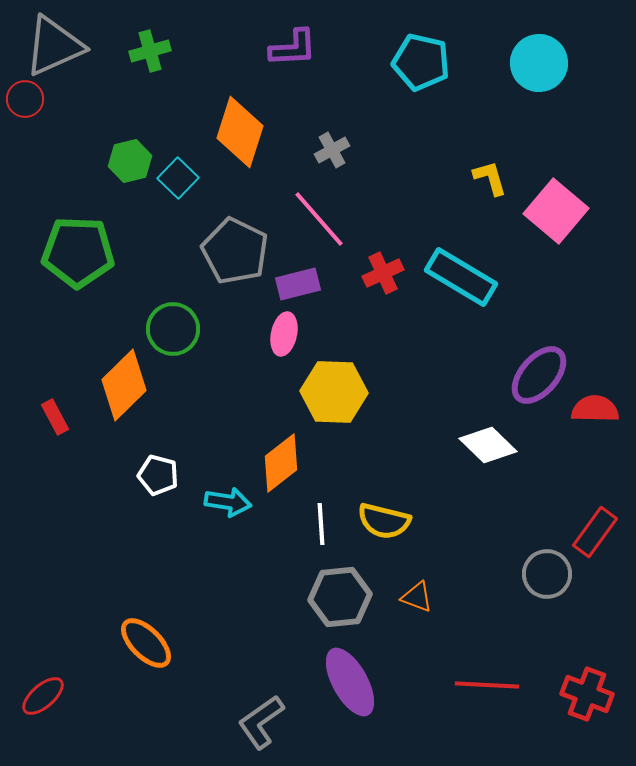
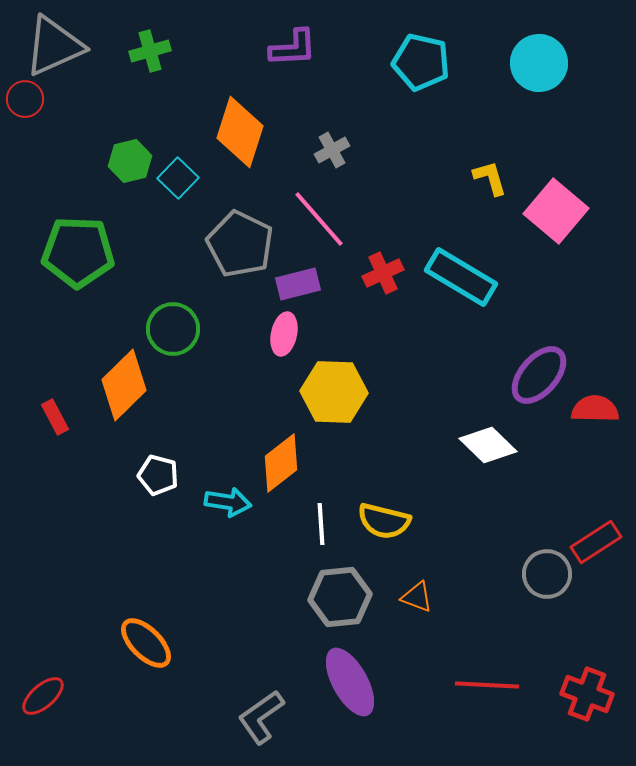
gray pentagon at (235, 251): moved 5 px right, 7 px up
red rectangle at (595, 532): moved 1 px right, 10 px down; rotated 21 degrees clockwise
gray L-shape at (261, 722): moved 5 px up
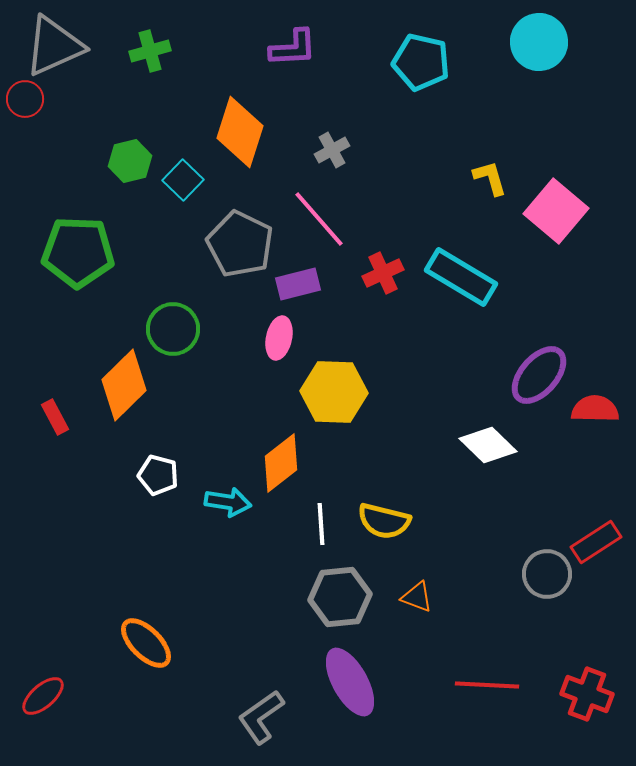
cyan circle at (539, 63): moved 21 px up
cyan square at (178, 178): moved 5 px right, 2 px down
pink ellipse at (284, 334): moved 5 px left, 4 px down
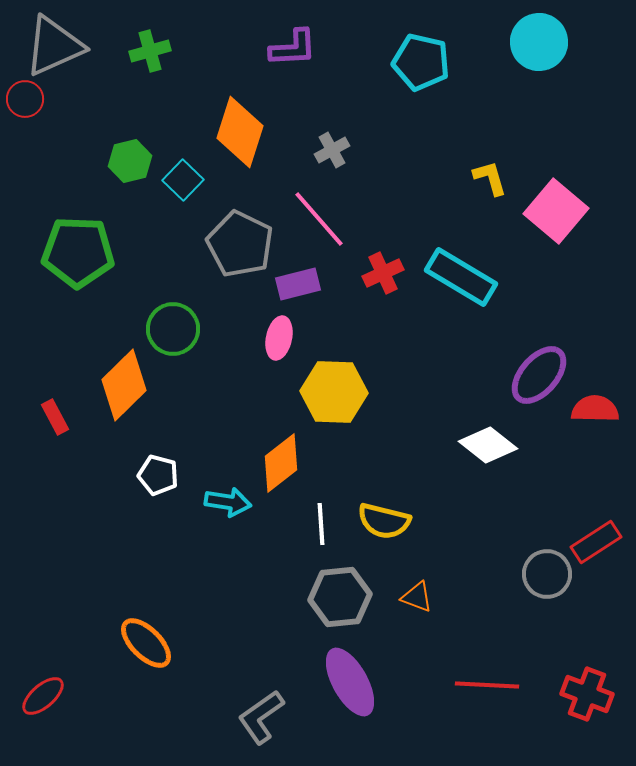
white diamond at (488, 445): rotated 6 degrees counterclockwise
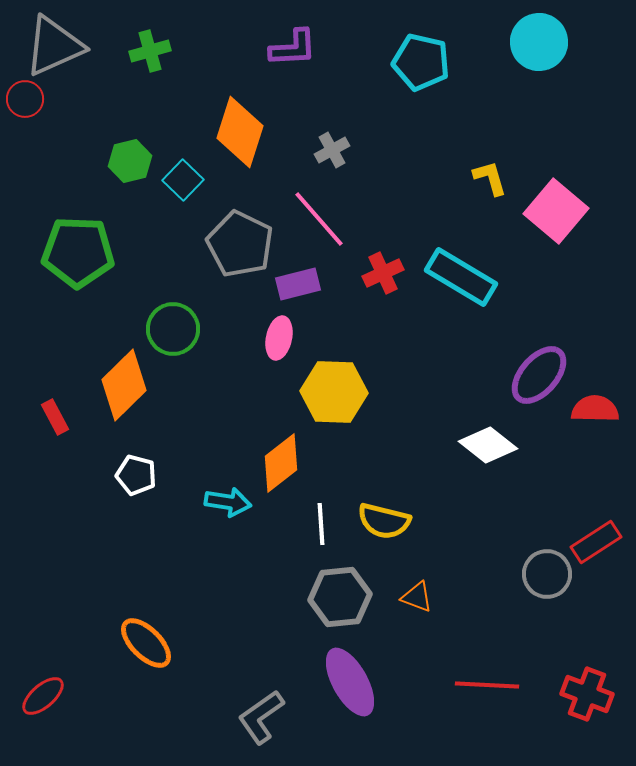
white pentagon at (158, 475): moved 22 px left
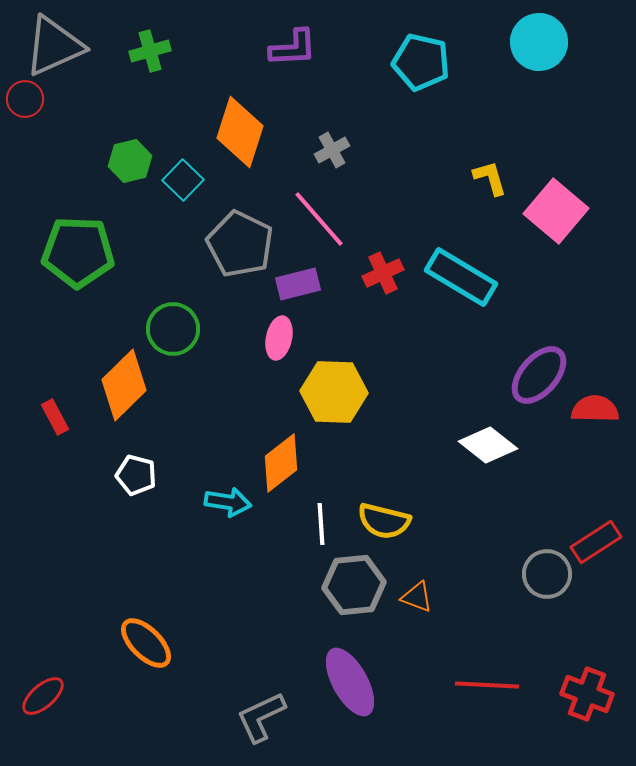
gray hexagon at (340, 597): moved 14 px right, 12 px up
gray L-shape at (261, 717): rotated 10 degrees clockwise
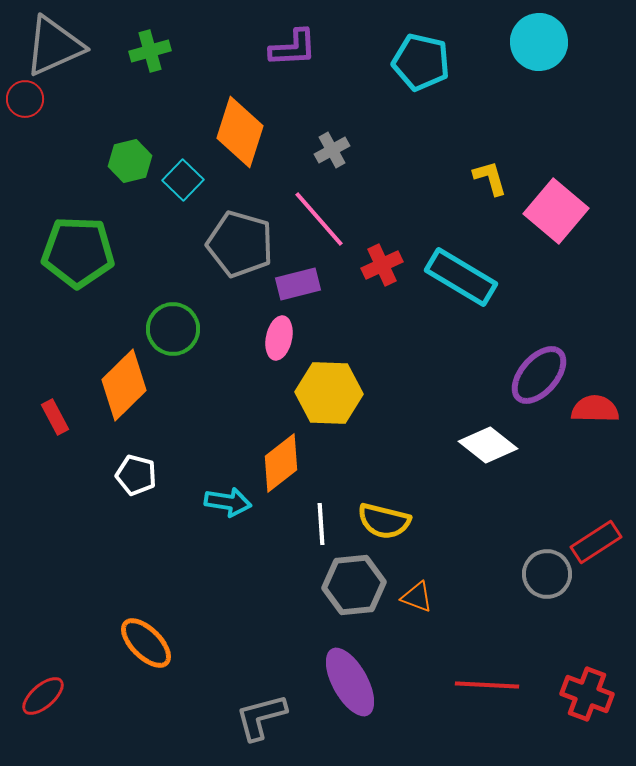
gray pentagon at (240, 244): rotated 10 degrees counterclockwise
red cross at (383, 273): moved 1 px left, 8 px up
yellow hexagon at (334, 392): moved 5 px left, 1 px down
gray L-shape at (261, 717): rotated 10 degrees clockwise
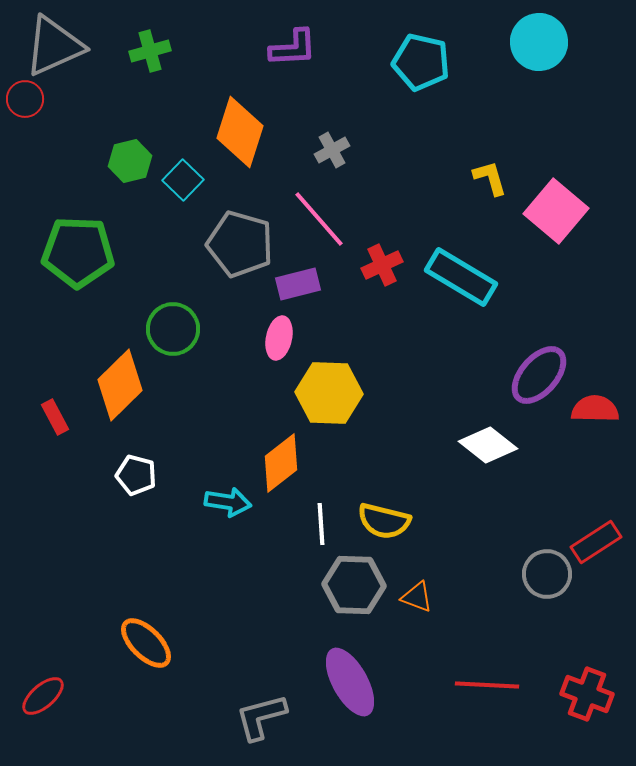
orange diamond at (124, 385): moved 4 px left
gray hexagon at (354, 585): rotated 8 degrees clockwise
